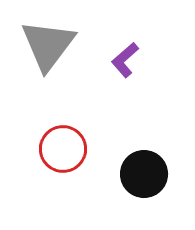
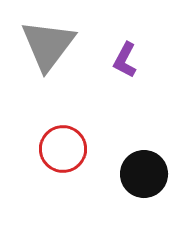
purple L-shape: rotated 21 degrees counterclockwise
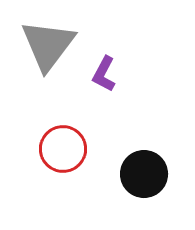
purple L-shape: moved 21 px left, 14 px down
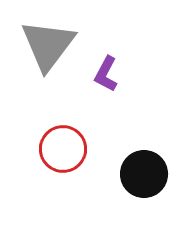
purple L-shape: moved 2 px right
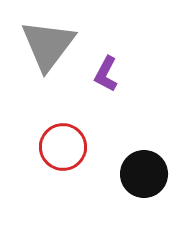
red circle: moved 2 px up
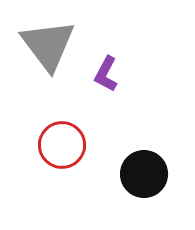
gray triangle: rotated 14 degrees counterclockwise
red circle: moved 1 px left, 2 px up
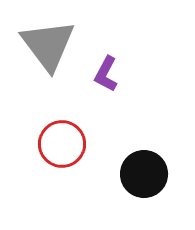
red circle: moved 1 px up
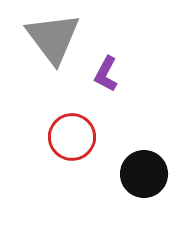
gray triangle: moved 5 px right, 7 px up
red circle: moved 10 px right, 7 px up
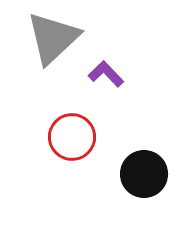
gray triangle: rotated 24 degrees clockwise
purple L-shape: rotated 108 degrees clockwise
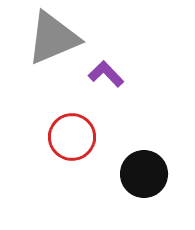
gray triangle: rotated 20 degrees clockwise
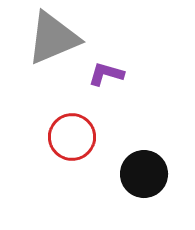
purple L-shape: rotated 30 degrees counterclockwise
